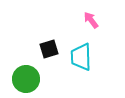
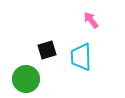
black square: moved 2 px left, 1 px down
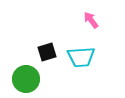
black square: moved 2 px down
cyan trapezoid: rotated 92 degrees counterclockwise
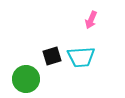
pink arrow: rotated 120 degrees counterclockwise
black square: moved 5 px right, 4 px down
